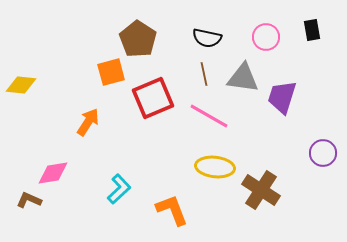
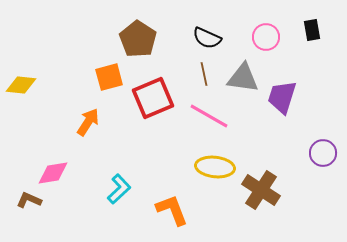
black semicircle: rotated 12 degrees clockwise
orange square: moved 2 px left, 5 px down
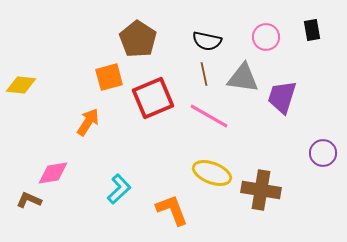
black semicircle: moved 3 px down; rotated 12 degrees counterclockwise
yellow ellipse: moved 3 px left, 6 px down; rotated 15 degrees clockwise
brown cross: rotated 24 degrees counterclockwise
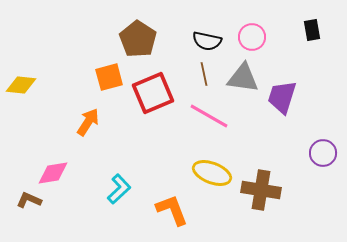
pink circle: moved 14 px left
red square: moved 5 px up
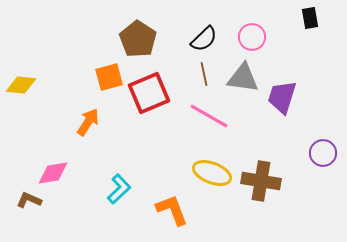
black rectangle: moved 2 px left, 12 px up
black semicircle: moved 3 px left, 2 px up; rotated 56 degrees counterclockwise
red square: moved 4 px left
brown cross: moved 9 px up
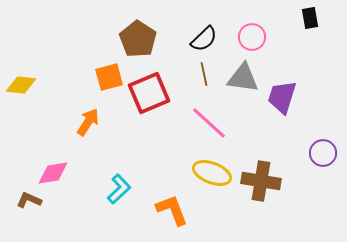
pink line: moved 7 px down; rotated 12 degrees clockwise
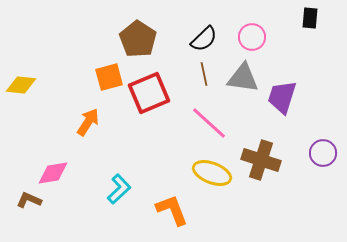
black rectangle: rotated 15 degrees clockwise
brown cross: moved 21 px up; rotated 9 degrees clockwise
